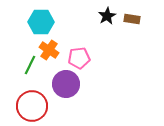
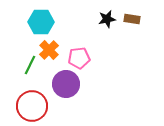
black star: moved 3 px down; rotated 18 degrees clockwise
orange cross: rotated 12 degrees clockwise
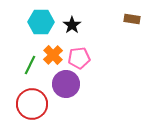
black star: moved 35 px left, 6 px down; rotated 24 degrees counterclockwise
orange cross: moved 4 px right, 5 px down
red circle: moved 2 px up
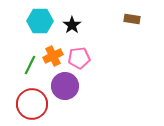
cyan hexagon: moved 1 px left, 1 px up
orange cross: moved 1 px down; rotated 18 degrees clockwise
purple circle: moved 1 px left, 2 px down
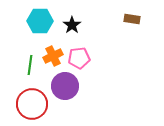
green line: rotated 18 degrees counterclockwise
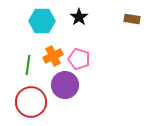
cyan hexagon: moved 2 px right
black star: moved 7 px right, 8 px up
pink pentagon: moved 1 px down; rotated 25 degrees clockwise
green line: moved 2 px left
purple circle: moved 1 px up
red circle: moved 1 px left, 2 px up
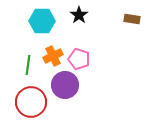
black star: moved 2 px up
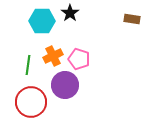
black star: moved 9 px left, 2 px up
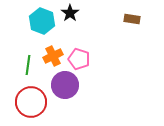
cyan hexagon: rotated 20 degrees clockwise
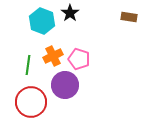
brown rectangle: moved 3 px left, 2 px up
